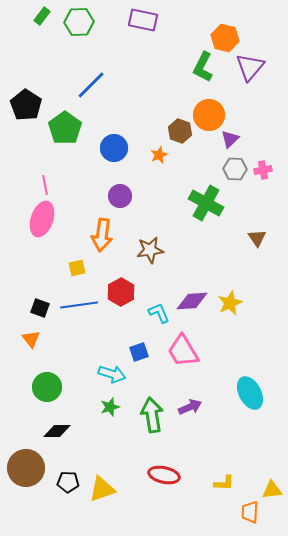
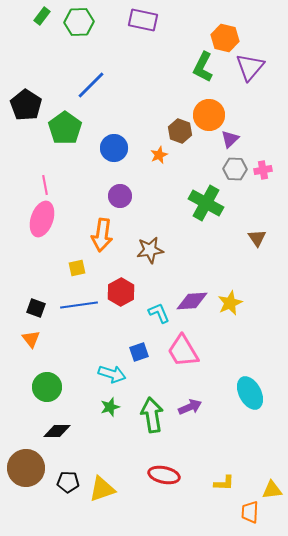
black square at (40, 308): moved 4 px left
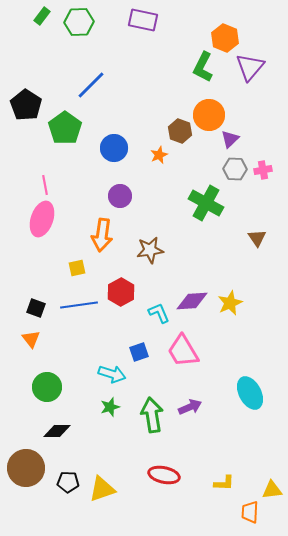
orange hexagon at (225, 38): rotated 8 degrees clockwise
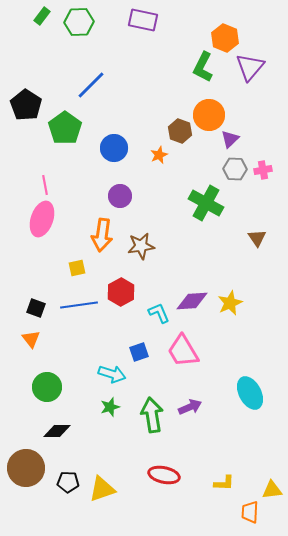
brown star at (150, 250): moved 9 px left, 4 px up
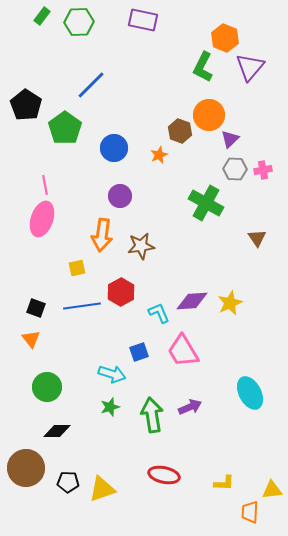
blue line at (79, 305): moved 3 px right, 1 px down
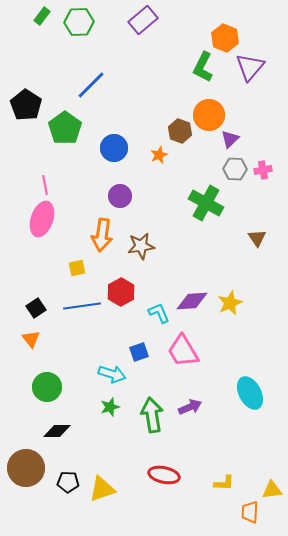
purple rectangle at (143, 20): rotated 52 degrees counterclockwise
black square at (36, 308): rotated 36 degrees clockwise
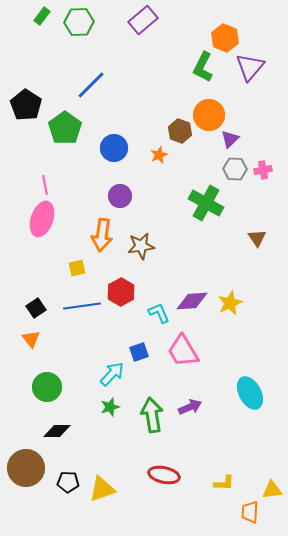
cyan arrow at (112, 374): rotated 64 degrees counterclockwise
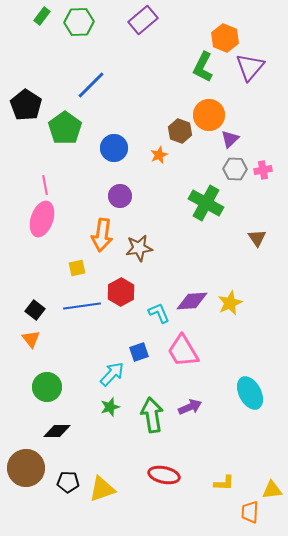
brown star at (141, 246): moved 2 px left, 2 px down
black square at (36, 308): moved 1 px left, 2 px down; rotated 18 degrees counterclockwise
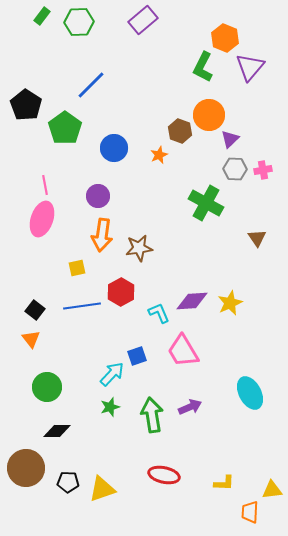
purple circle at (120, 196): moved 22 px left
blue square at (139, 352): moved 2 px left, 4 px down
